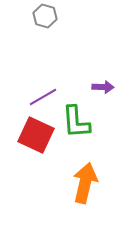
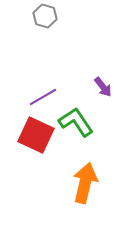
purple arrow: rotated 50 degrees clockwise
green L-shape: rotated 150 degrees clockwise
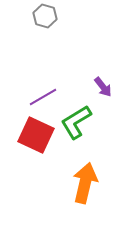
green L-shape: rotated 87 degrees counterclockwise
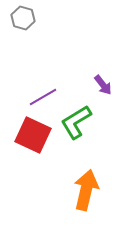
gray hexagon: moved 22 px left, 2 px down
purple arrow: moved 2 px up
red square: moved 3 px left
orange arrow: moved 1 px right, 7 px down
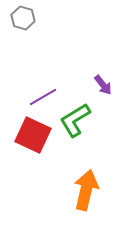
green L-shape: moved 1 px left, 2 px up
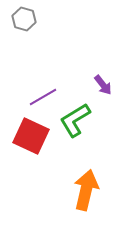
gray hexagon: moved 1 px right, 1 px down
red square: moved 2 px left, 1 px down
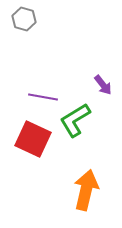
purple line: rotated 40 degrees clockwise
red square: moved 2 px right, 3 px down
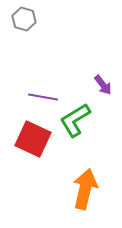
orange arrow: moved 1 px left, 1 px up
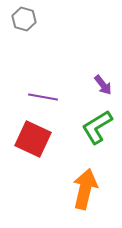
green L-shape: moved 22 px right, 7 px down
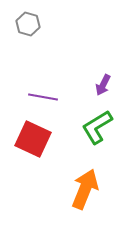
gray hexagon: moved 4 px right, 5 px down
purple arrow: rotated 65 degrees clockwise
orange arrow: rotated 9 degrees clockwise
